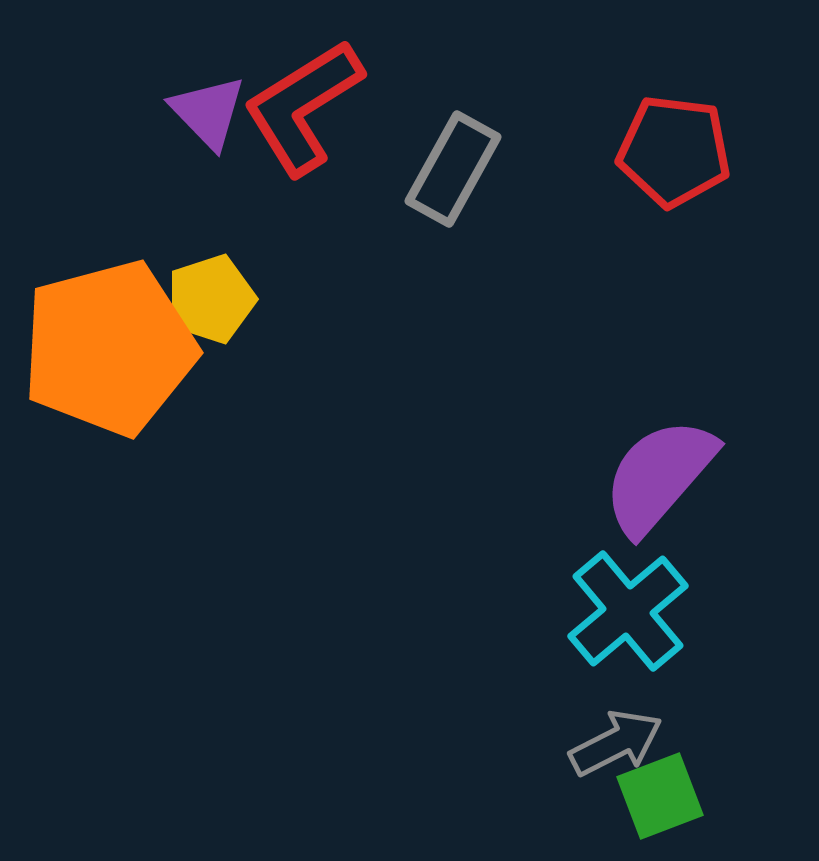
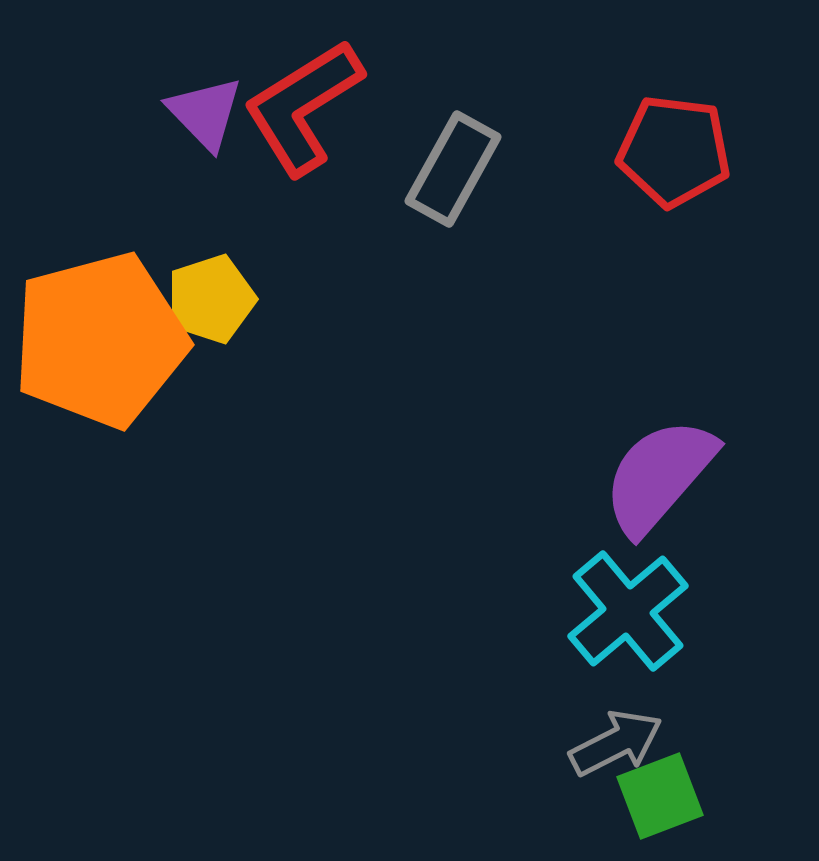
purple triangle: moved 3 px left, 1 px down
orange pentagon: moved 9 px left, 8 px up
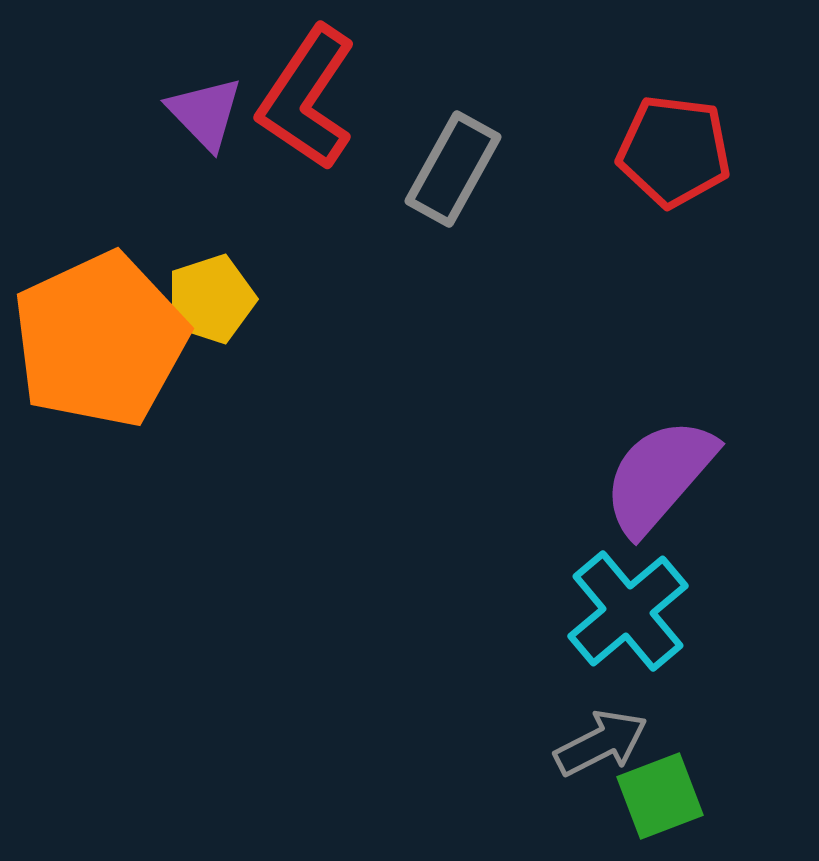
red L-shape: moved 4 px right, 9 px up; rotated 24 degrees counterclockwise
orange pentagon: rotated 10 degrees counterclockwise
gray arrow: moved 15 px left
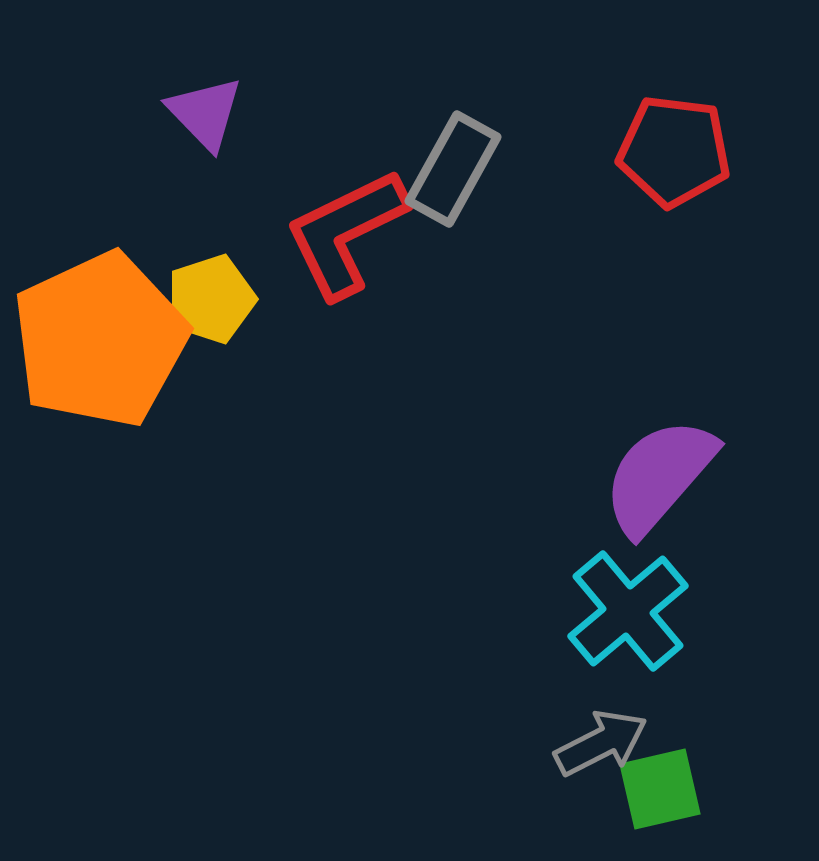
red L-shape: moved 39 px right, 135 px down; rotated 30 degrees clockwise
green square: moved 7 px up; rotated 8 degrees clockwise
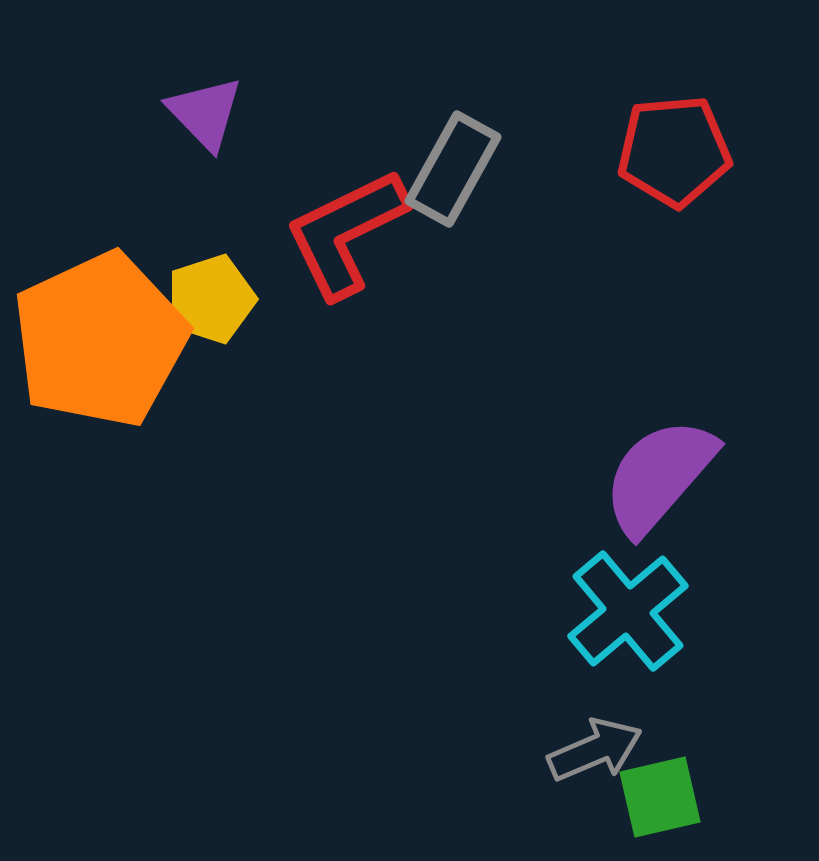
red pentagon: rotated 12 degrees counterclockwise
gray arrow: moved 6 px left, 7 px down; rotated 4 degrees clockwise
green square: moved 8 px down
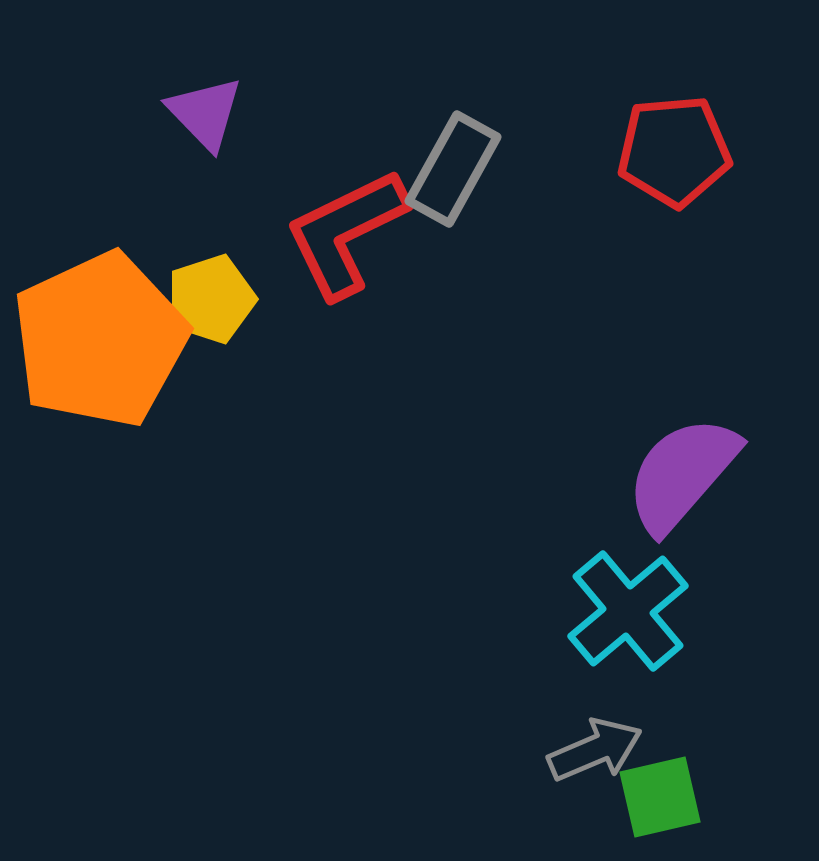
purple semicircle: moved 23 px right, 2 px up
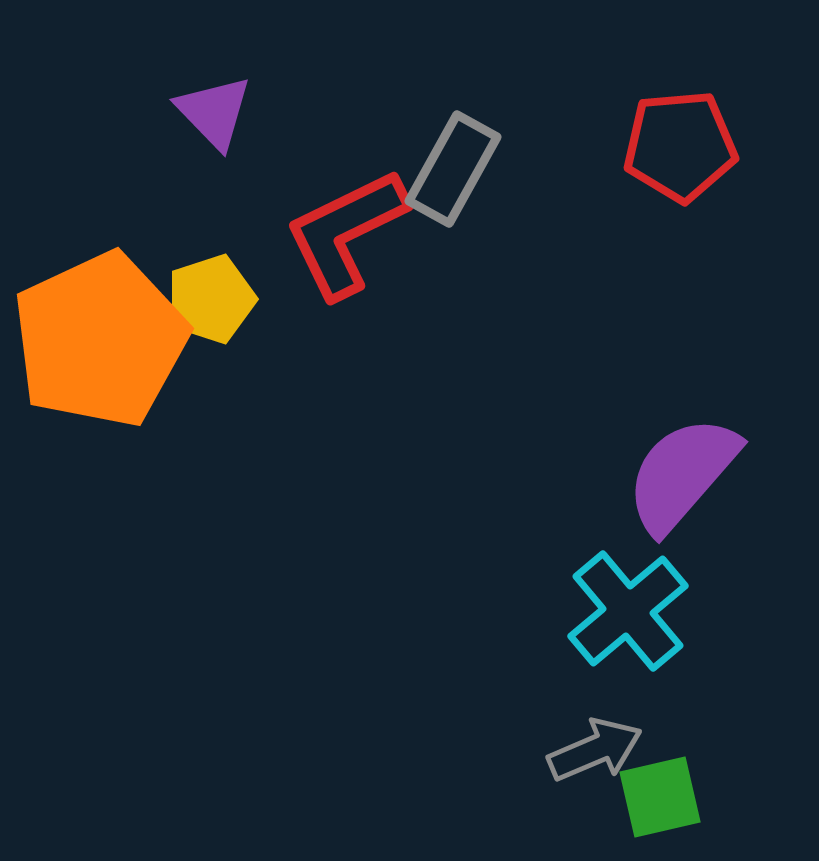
purple triangle: moved 9 px right, 1 px up
red pentagon: moved 6 px right, 5 px up
